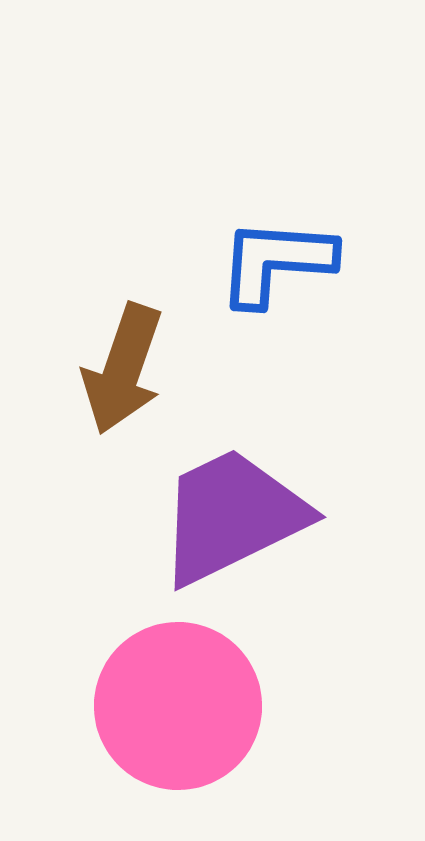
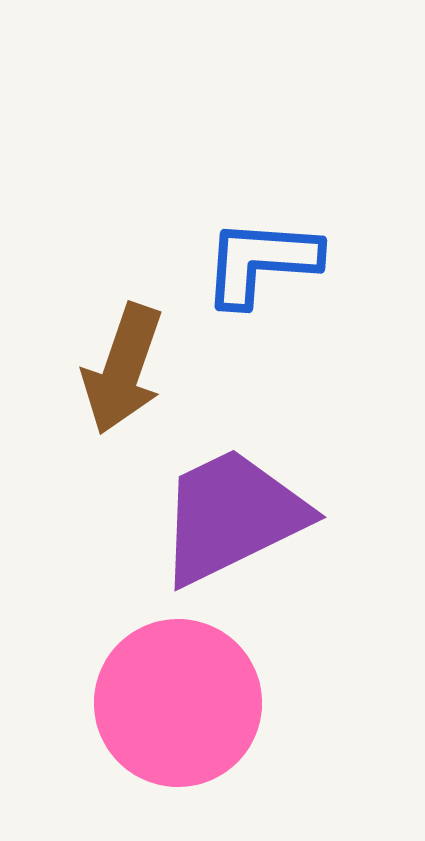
blue L-shape: moved 15 px left
pink circle: moved 3 px up
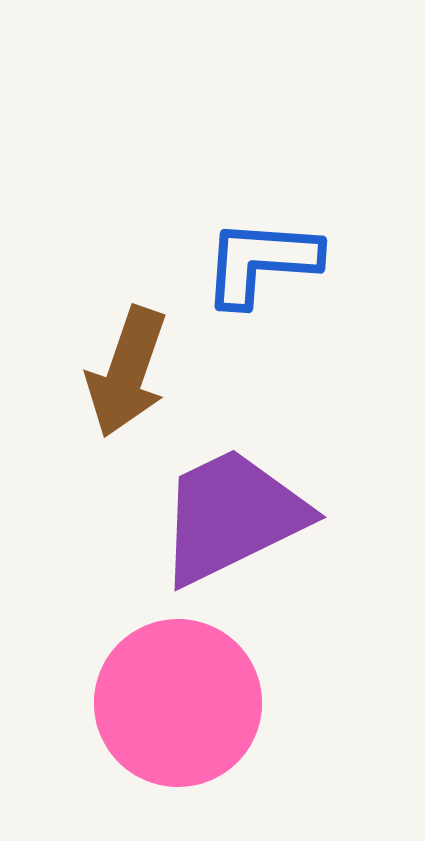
brown arrow: moved 4 px right, 3 px down
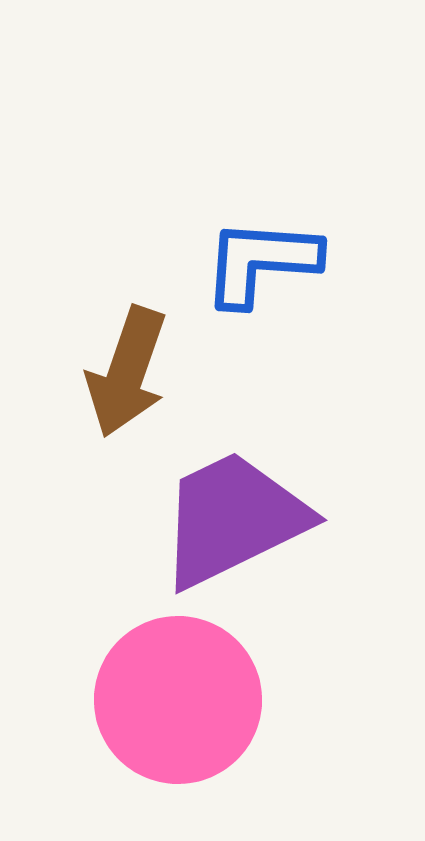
purple trapezoid: moved 1 px right, 3 px down
pink circle: moved 3 px up
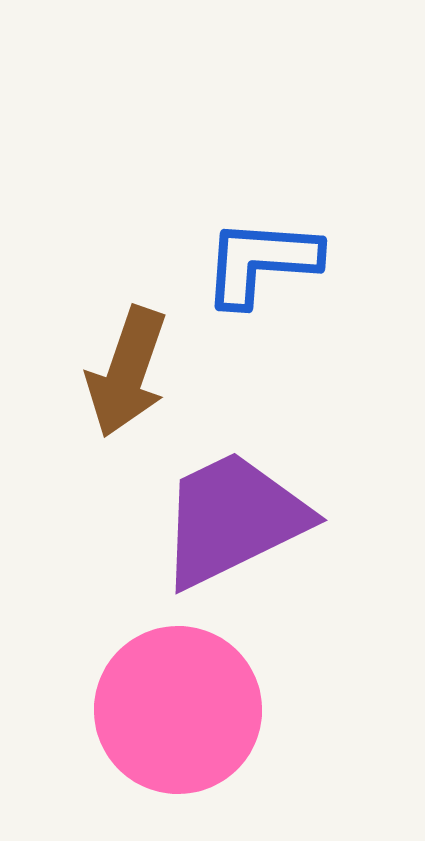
pink circle: moved 10 px down
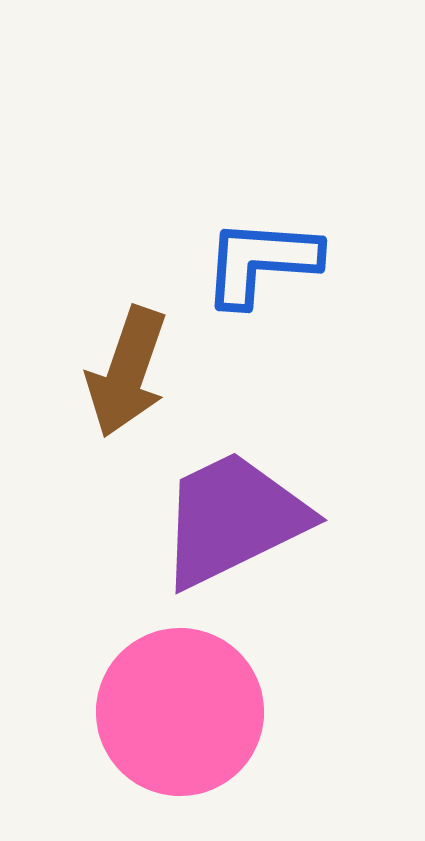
pink circle: moved 2 px right, 2 px down
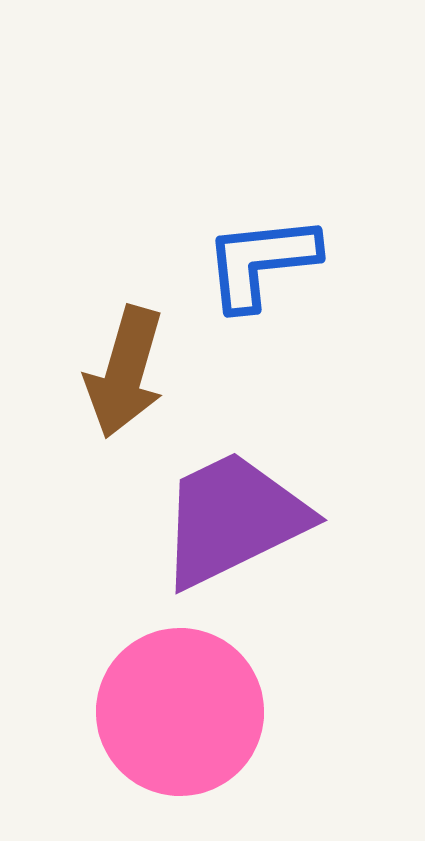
blue L-shape: rotated 10 degrees counterclockwise
brown arrow: moved 2 px left; rotated 3 degrees counterclockwise
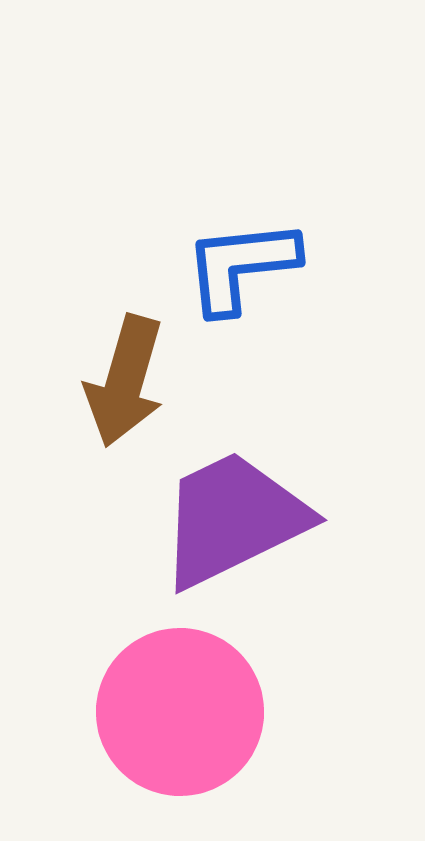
blue L-shape: moved 20 px left, 4 px down
brown arrow: moved 9 px down
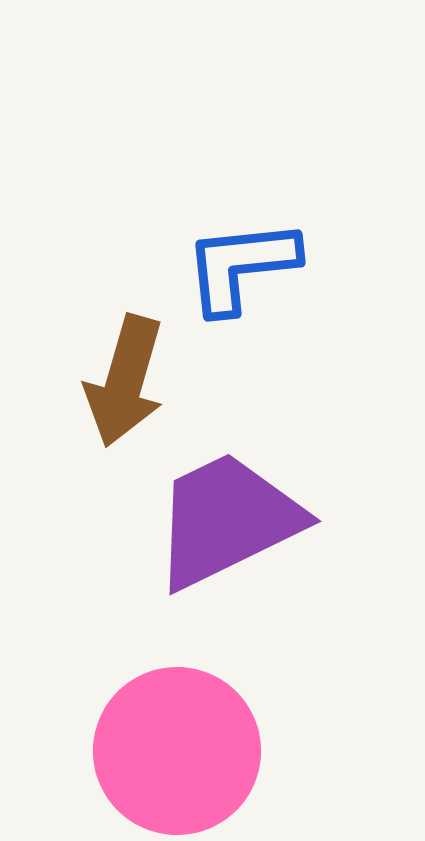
purple trapezoid: moved 6 px left, 1 px down
pink circle: moved 3 px left, 39 px down
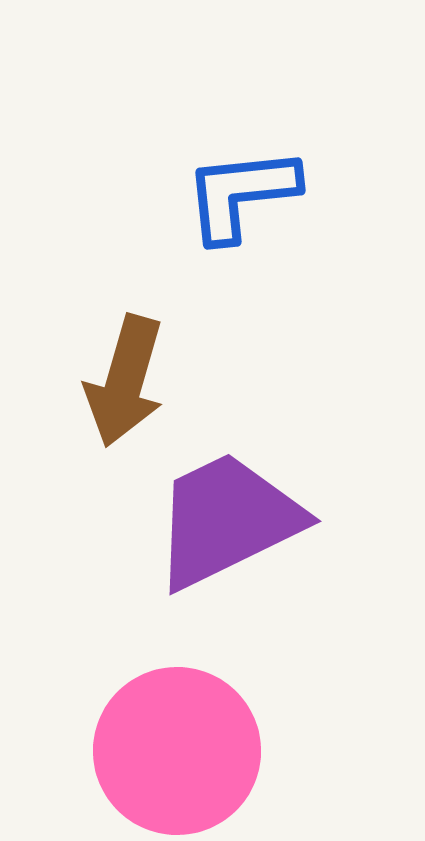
blue L-shape: moved 72 px up
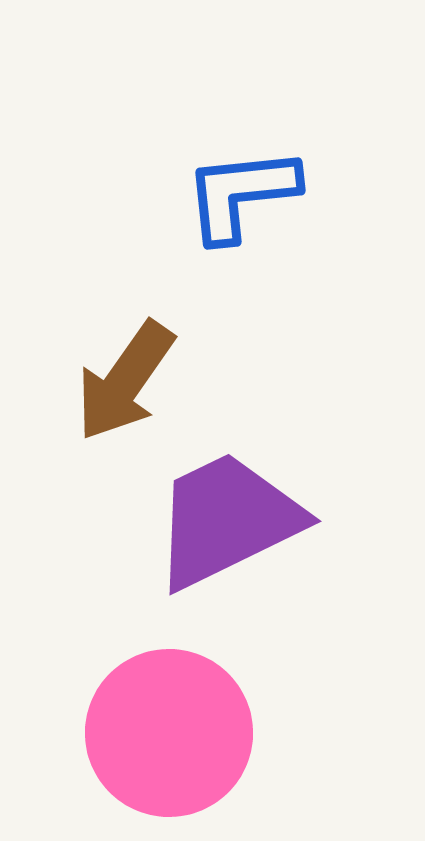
brown arrow: rotated 19 degrees clockwise
pink circle: moved 8 px left, 18 px up
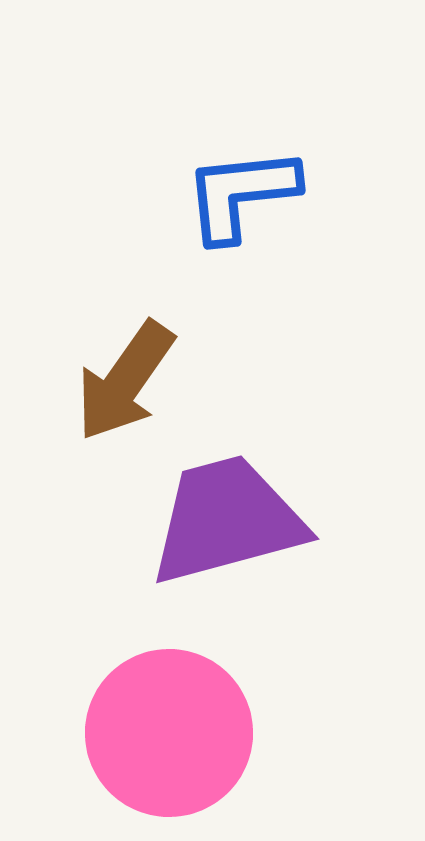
purple trapezoid: rotated 11 degrees clockwise
